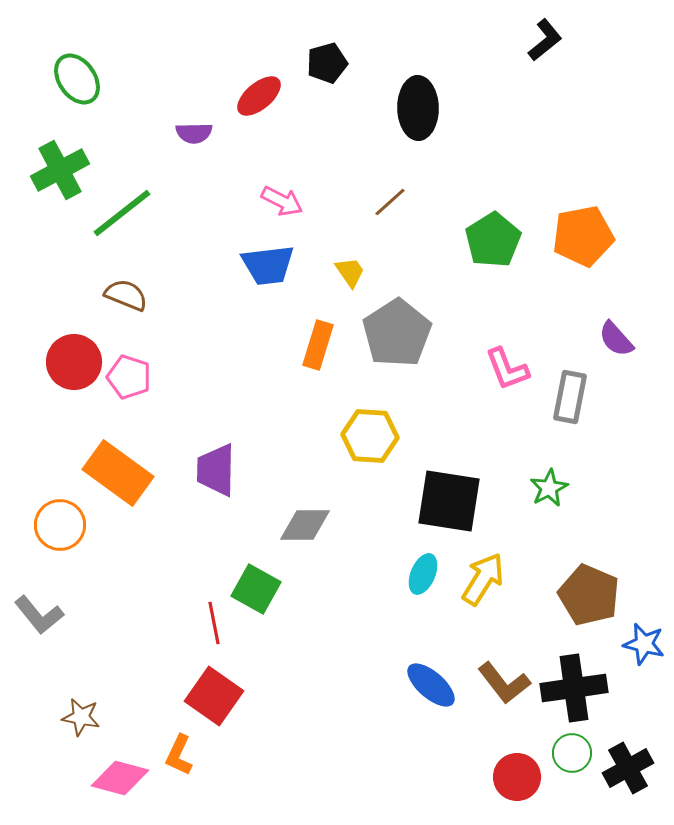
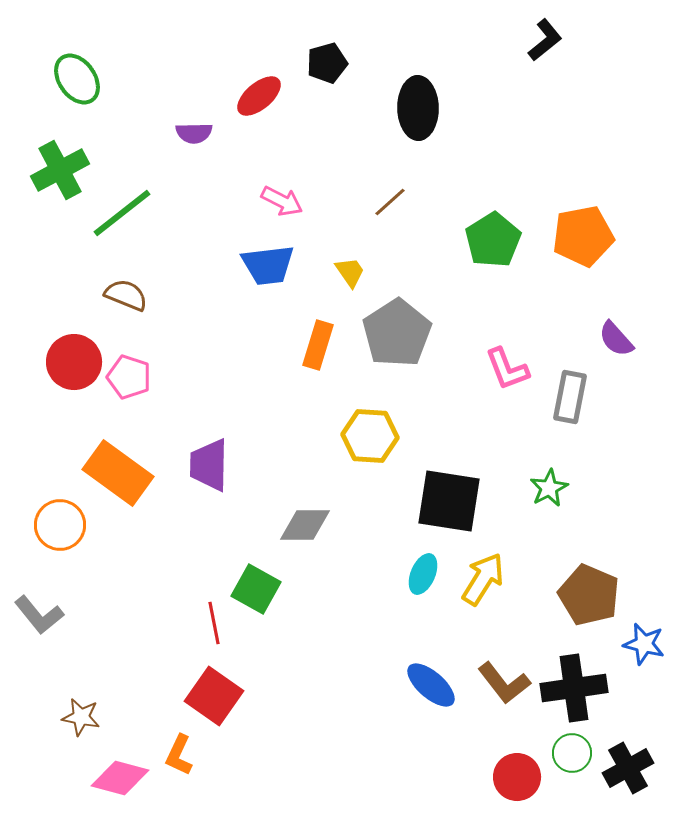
purple trapezoid at (216, 470): moved 7 px left, 5 px up
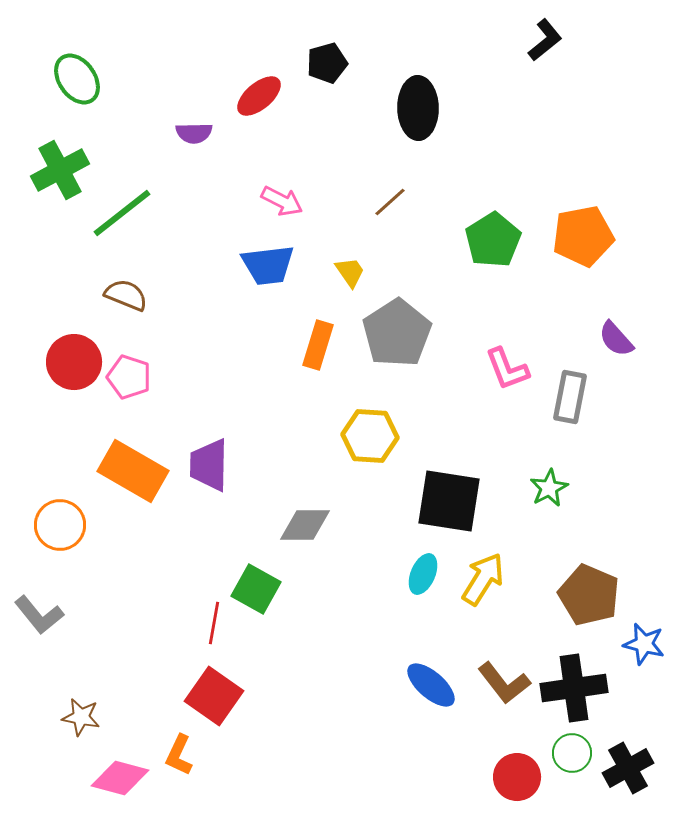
orange rectangle at (118, 473): moved 15 px right, 2 px up; rotated 6 degrees counterclockwise
red line at (214, 623): rotated 21 degrees clockwise
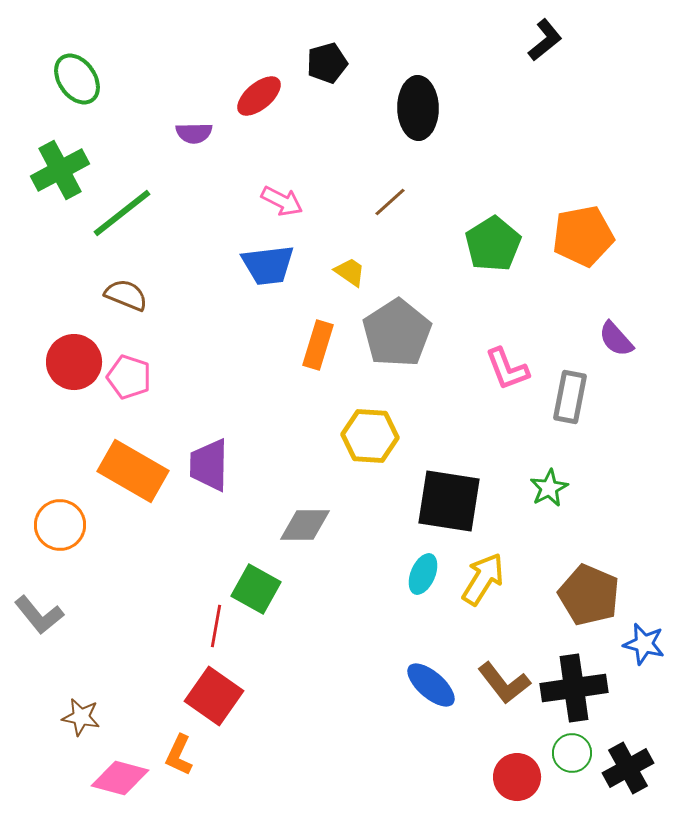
green pentagon at (493, 240): moved 4 px down
yellow trapezoid at (350, 272): rotated 20 degrees counterclockwise
red line at (214, 623): moved 2 px right, 3 px down
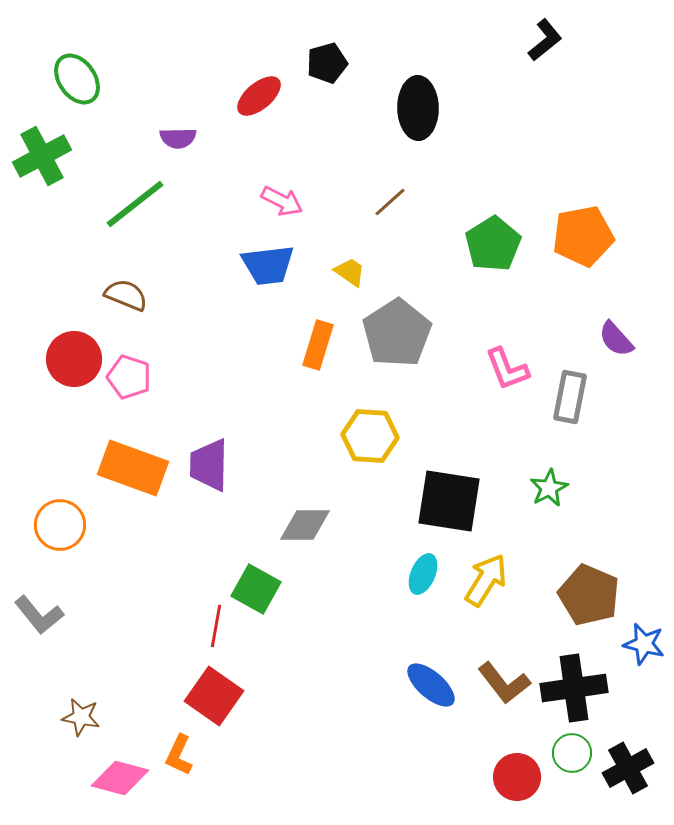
purple semicircle at (194, 133): moved 16 px left, 5 px down
green cross at (60, 170): moved 18 px left, 14 px up
green line at (122, 213): moved 13 px right, 9 px up
red circle at (74, 362): moved 3 px up
orange rectangle at (133, 471): moved 3 px up; rotated 10 degrees counterclockwise
yellow arrow at (483, 579): moved 3 px right, 1 px down
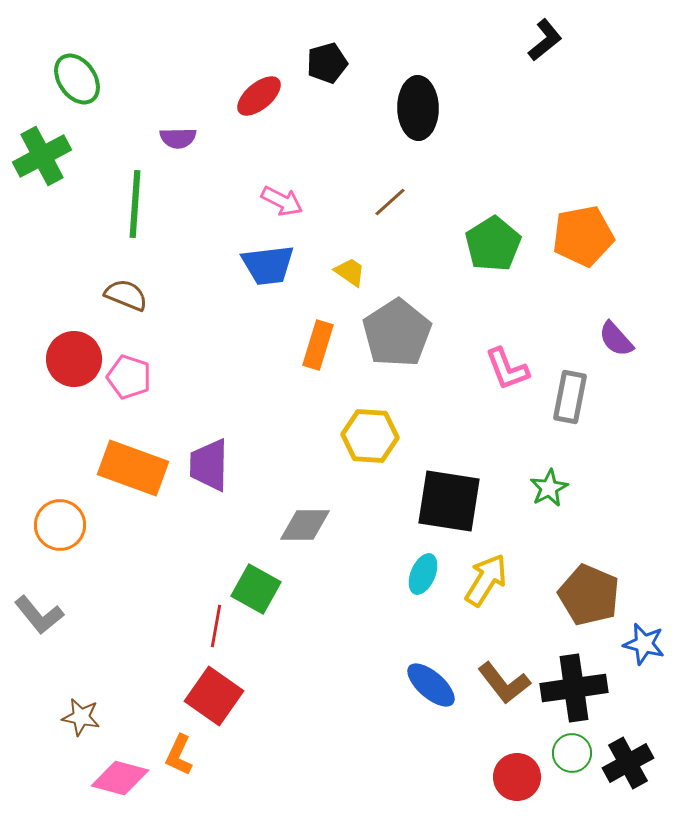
green line at (135, 204): rotated 48 degrees counterclockwise
black cross at (628, 768): moved 5 px up
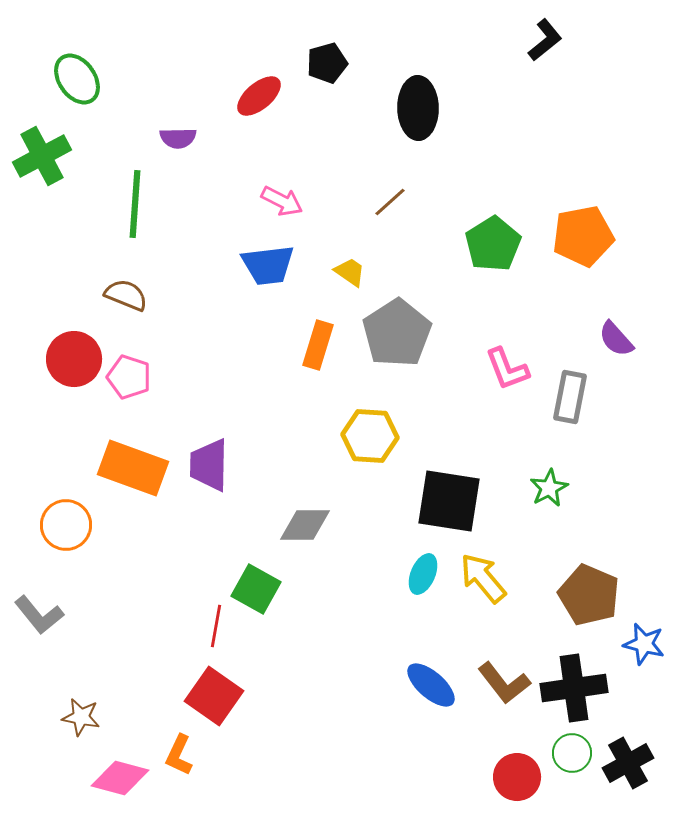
orange circle at (60, 525): moved 6 px right
yellow arrow at (486, 580): moved 3 px left, 2 px up; rotated 72 degrees counterclockwise
